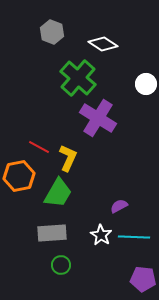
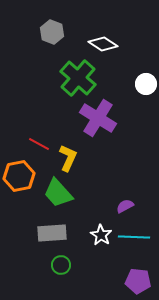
red line: moved 3 px up
green trapezoid: rotated 108 degrees clockwise
purple semicircle: moved 6 px right
purple pentagon: moved 5 px left, 2 px down
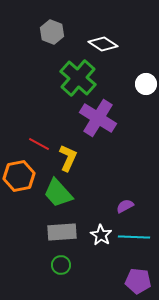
gray rectangle: moved 10 px right, 1 px up
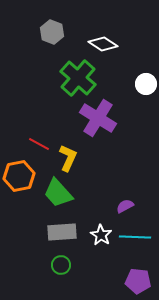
cyan line: moved 1 px right
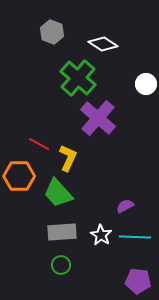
purple cross: rotated 9 degrees clockwise
orange hexagon: rotated 12 degrees clockwise
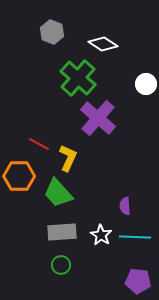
purple semicircle: rotated 66 degrees counterclockwise
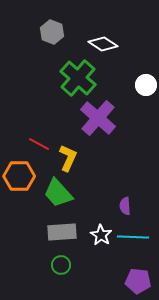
white circle: moved 1 px down
cyan line: moved 2 px left
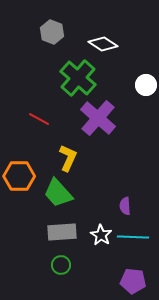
red line: moved 25 px up
purple pentagon: moved 5 px left
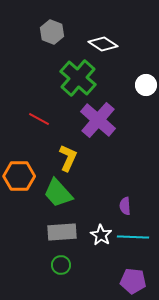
purple cross: moved 2 px down
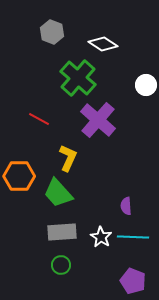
purple semicircle: moved 1 px right
white star: moved 2 px down
purple pentagon: rotated 15 degrees clockwise
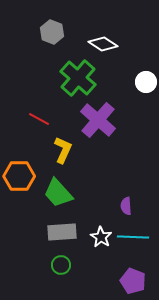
white circle: moved 3 px up
yellow L-shape: moved 5 px left, 8 px up
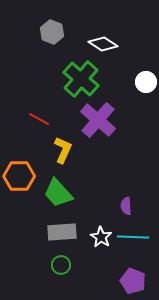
green cross: moved 3 px right, 1 px down
